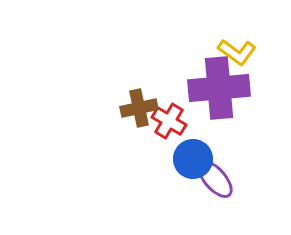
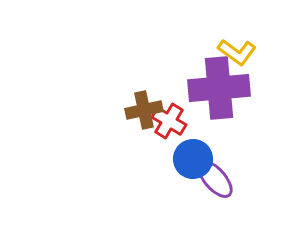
brown cross: moved 5 px right, 2 px down
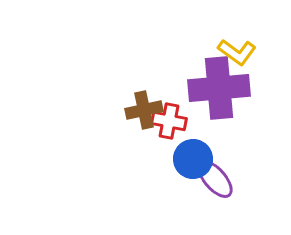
red cross: rotated 20 degrees counterclockwise
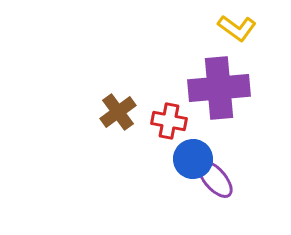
yellow L-shape: moved 24 px up
brown cross: moved 26 px left, 2 px down; rotated 24 degrees counterclockwise
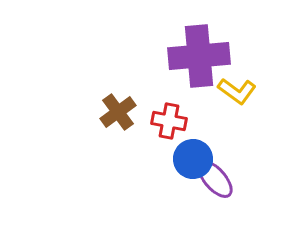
yellow L-shape: moved 63 px down
purple cross: moved 20 px left, 32 px up
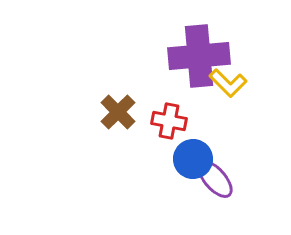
yellow L-shape: moved 9 px left, 8 px up; rotated 9 degrees clockwise
brown cross: rotated 9 degrees counterclockwise
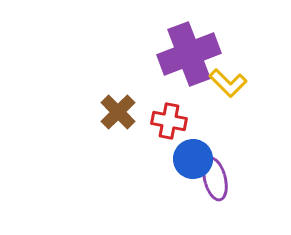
purple cross: moved 10 px left, 2 px up; rotated 16 degrees counterclockwise
purple ellipse: rotated 27 degrees clockwise
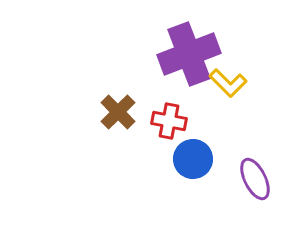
purple ellipse: moved 40 px right; rotated 12 degrees counterclockwise
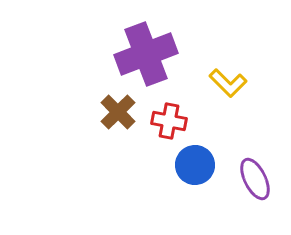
purple cross: moved 43 px left
blue circle: moved 2 px right, 6 px down
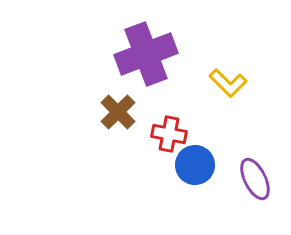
red cross: moved 13 px down
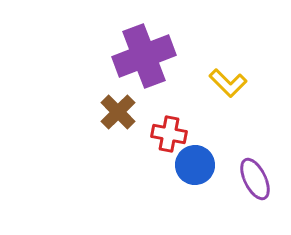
purple cross: moved 2 px left, 2 px down
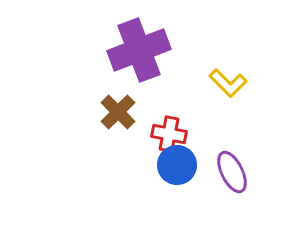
purple cross: moved 5 px left, 6 px up
blue circle: moved 18 px left
purple ellipse: moved 23 px left, 7 px up
